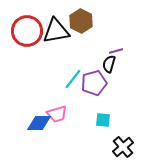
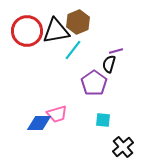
brown hexagon: moved 3 px left, 1 px down; rotated 10 degrees clockwise
cyan line: moved 29 px up
purple pentagon: rotated 20 degrees counterclockwise
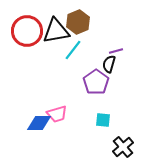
purple pentagon: moved 2 px right, 1 px up
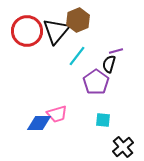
brown hexagon: moved 2 px up
black triangle: rotated 40 degrees counterclockwise
cyan line: moved 4 px right, 6 px down
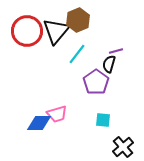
cyan line: moved 2 px up
